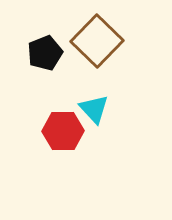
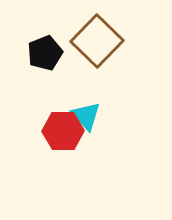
cyan triangle: moved 8 px left, 7 px down
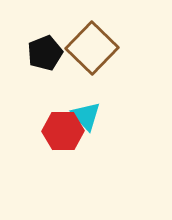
brown square: moved 5 px left, 7 px down
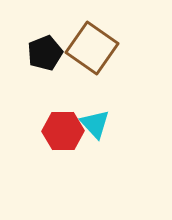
brown square: rotated 9 degrees counterclockwise
cyan triangle: moved 9 px right, 8 px down
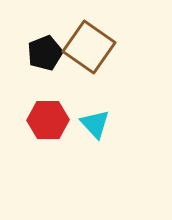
brown square: moved 3 px left, 1 px up
red hexagon: moved 15 px left, 11 px up
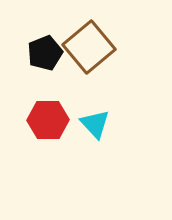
brown square: rotated 15 degrees clockwise
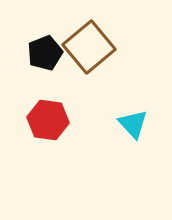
red hexagon: rotated 9 degrees clockwise
cyan triangle: moved 38 px right
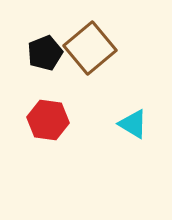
brown square: moved 1 px right, 1 px down
cyan triangle: rotated 16 degrees counterclockwise
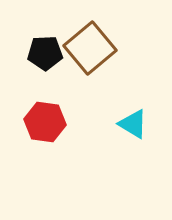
black pentagon: rotated 20 degrees clockwise
red hexagon: moved 3 px left, 2 px down
